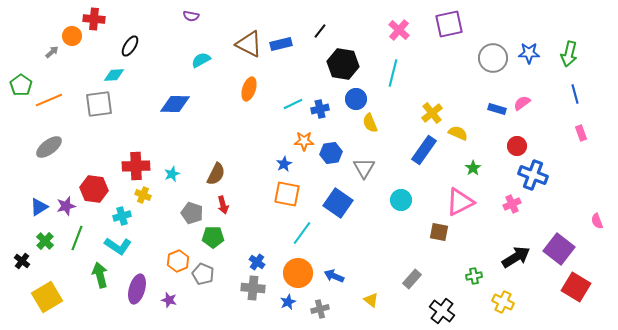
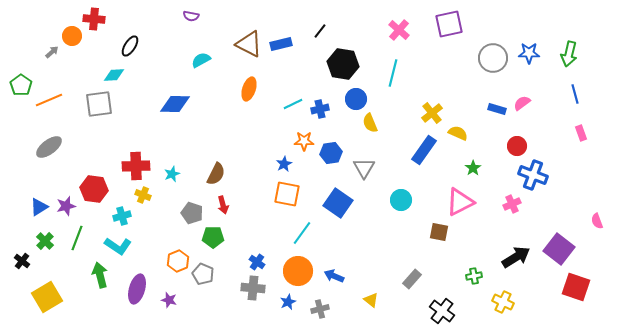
orange circle at (298, 273): moved 2 px up
red square at (576, 287): rotated 12 degrees counterclockwise
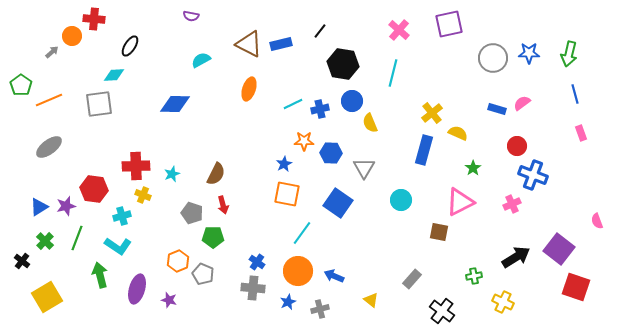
blue circle at (356, 99): moved 4 px left, 2 px down
blue rectangle at (424, 150): rotated 20 degrees counterclockwise
blue hexagon at (331, 153): rotated 10 degrees clockwise
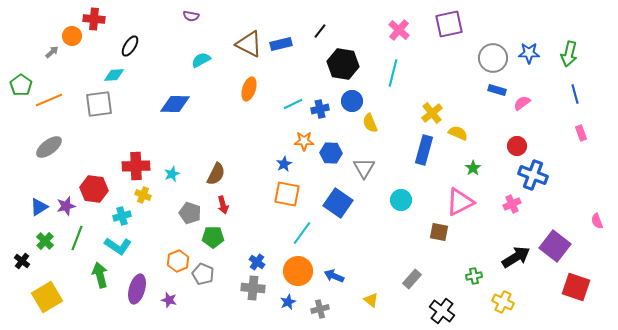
blue rectangle at (497, 109): moved 19 px up
gray pentagon at (192, 213): moved 2 px left
purple square at (559, 249): moved 4 px left, 3 px up
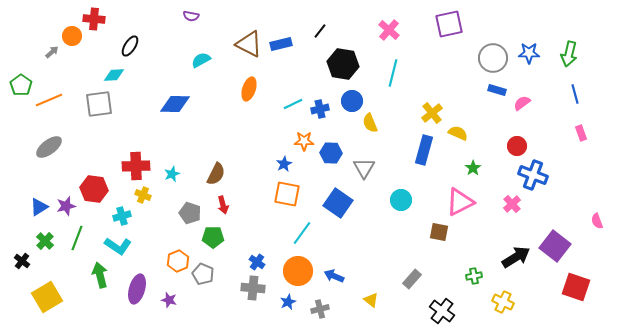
pink cross at (399, 30): moved 10 px left
pink cross at (512, 204): rotated 18 degrees counterclockwise
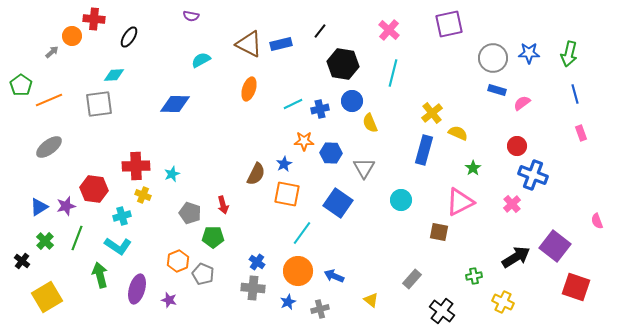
black ellipse at (130, 46): moved 1 px left, 9 px up
brown semicircle at (216, 174): moved 40 px right
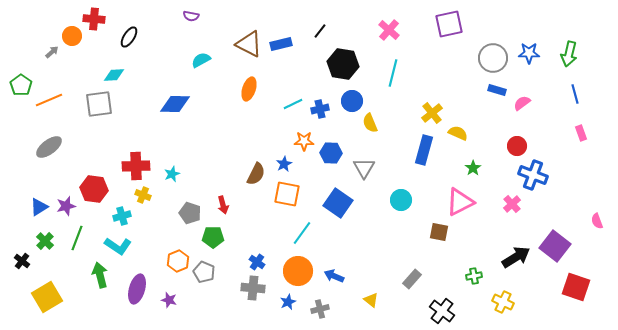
gray pentagon at (203, 274): moved 1 px right, 2 px up
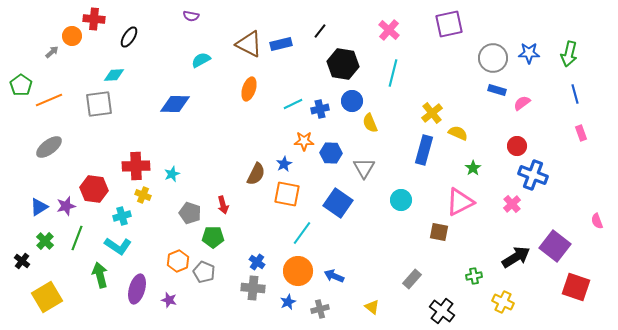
yellow triangle at (371, 300): moved 1 px right, 7 px down
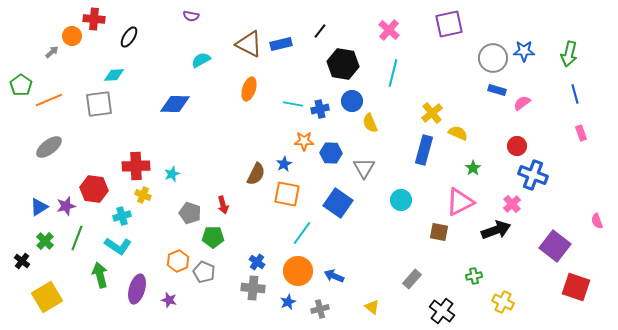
blue star at (529, 53): moved 5 px left, 2 px up
cyan line at (293, 104): rotated 36 degrees clockwise
black arrow at (516, 257): moved 20 px left, 27 px up; rotated 12 degrees clockwise
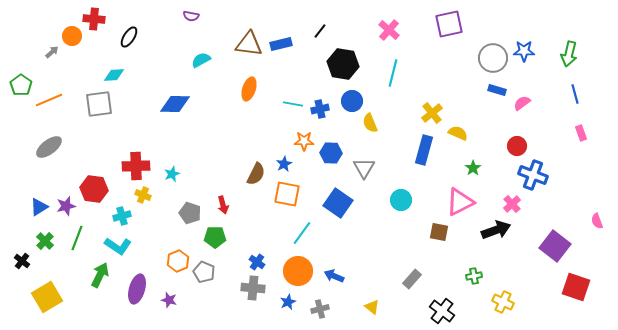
brown triangle at (249, 44): rotated 20 degrees counterclockwise
green pentagon at (213, 237): moved 2 px right
green arrow at (100, 275): rotated 40 degrees clockwise
